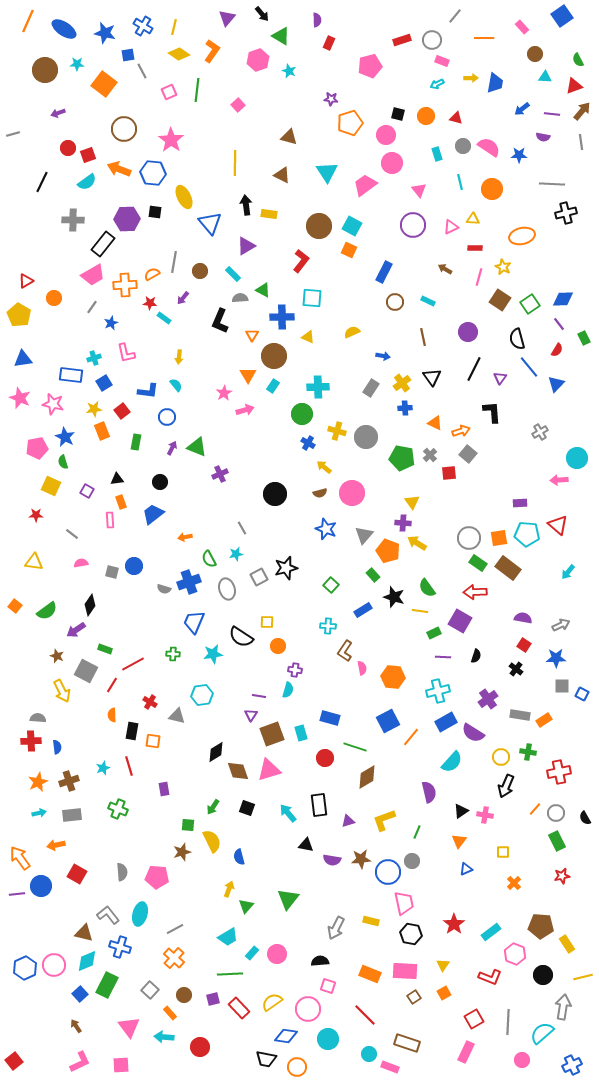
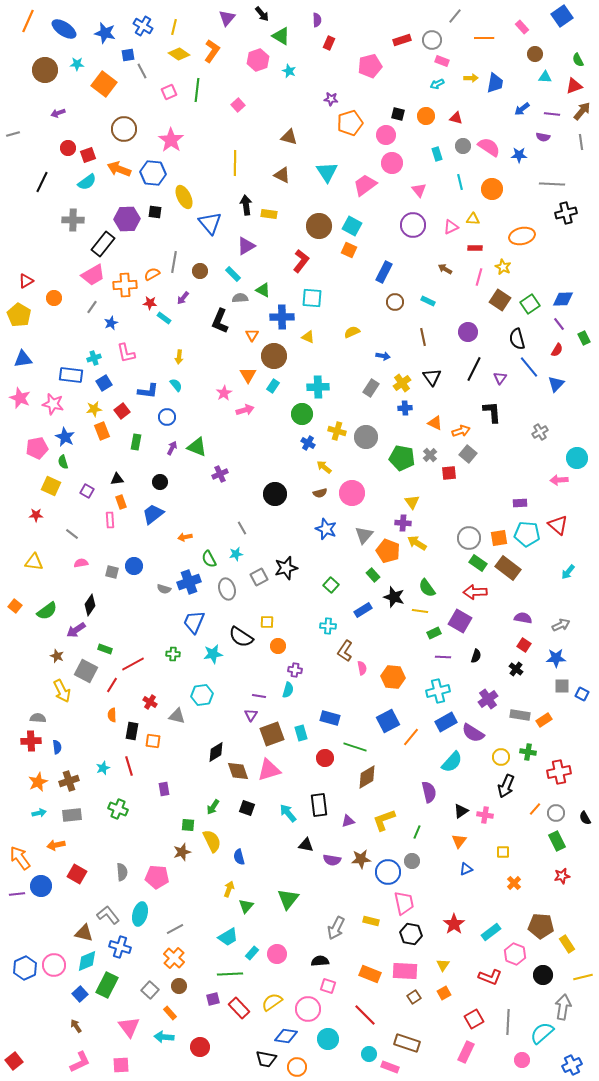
brown circle at (184, 995): moved 5 px left, 9 px up
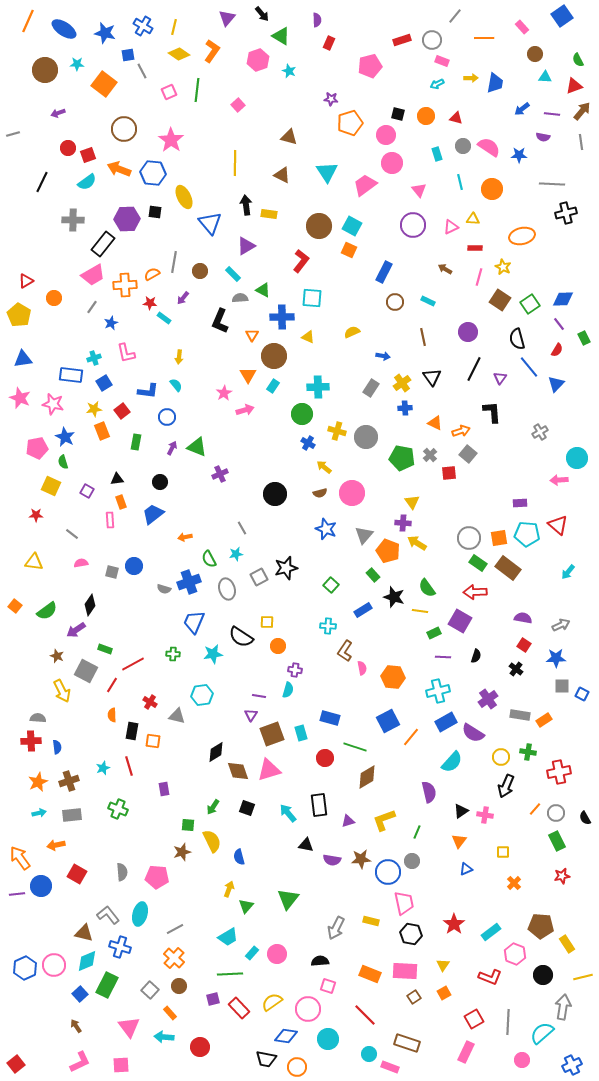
red square at (14, 1061): moved 2 px right, 3 px down
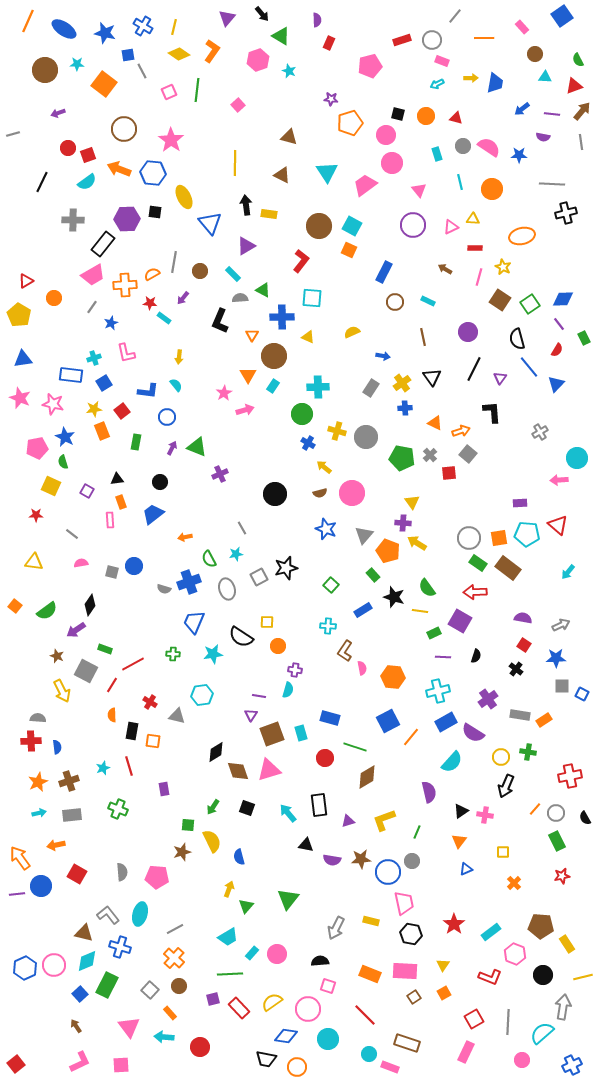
red cross at (559, 772): moved 11 px right, 4 px down
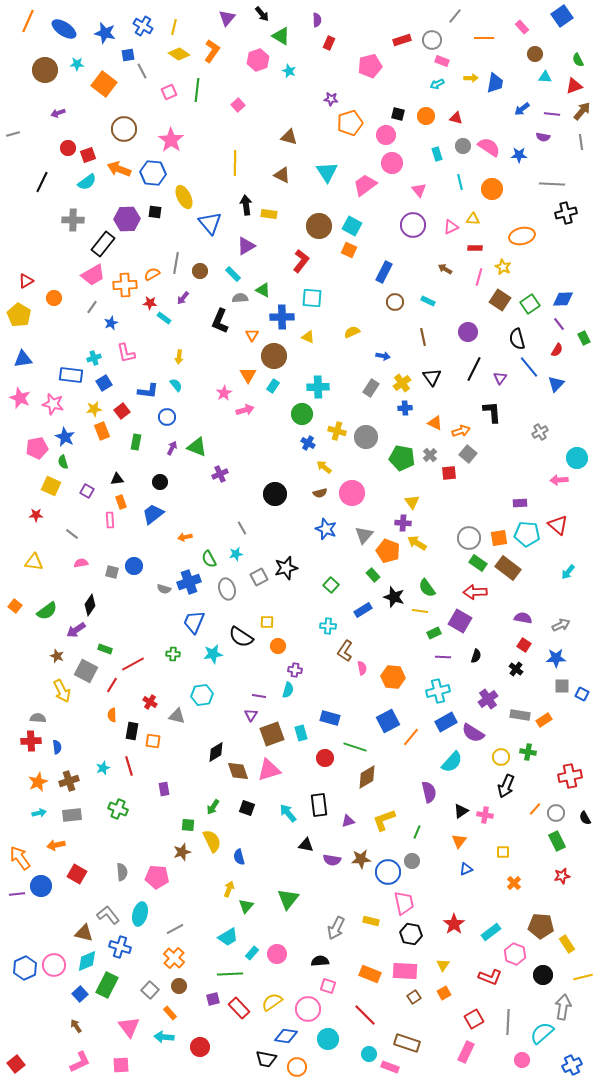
gray line at (174, 262): moved 2 px right, 1 px down
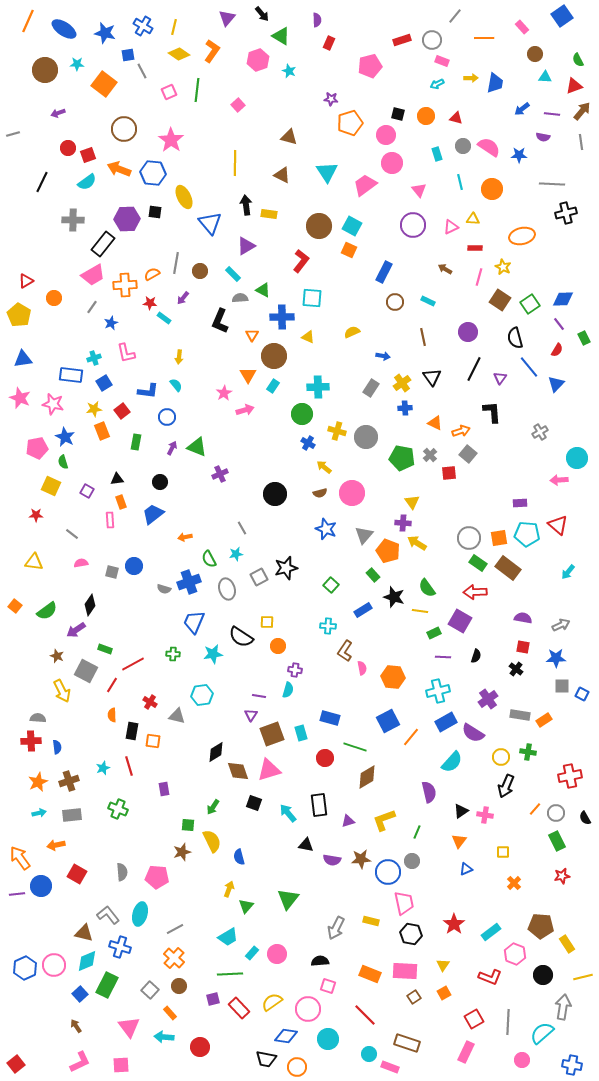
black semicircle at (517, 339): moved 2 px left, 1 px up
red square at (524, 645): moved 1 px left, 2 px down; rotated 24 degrees counterclockwise
black square at (247, 808): moved 7 px right, 5 px up
blue cross at (572, 1065): rotated 36 degrees clockwise
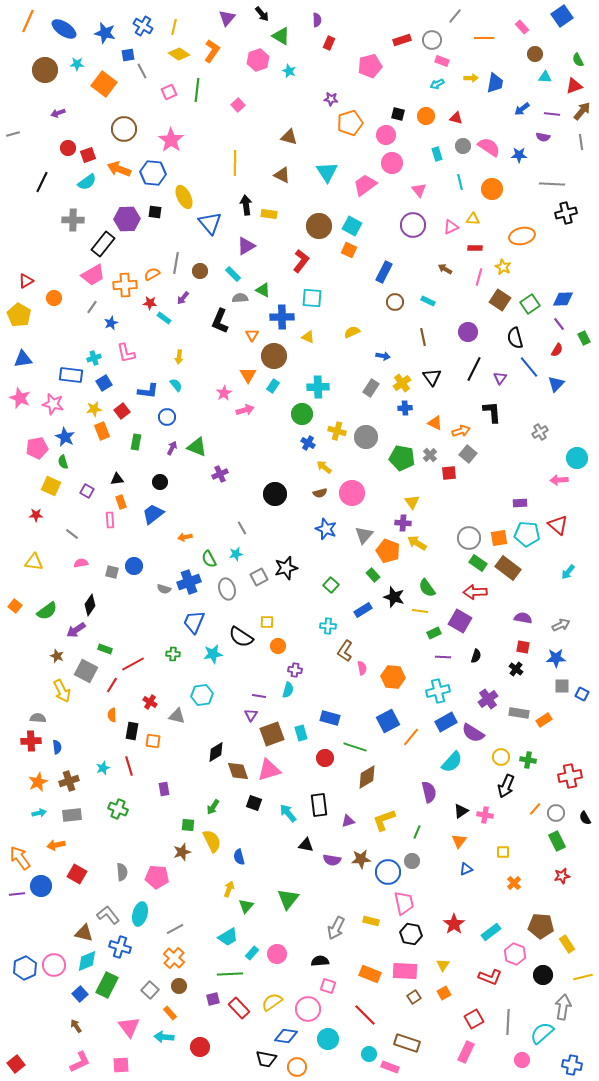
gray rectangle at (520, 715): moved 1 px left, 2 px up
green cross at (528, 752): moved 8 px down
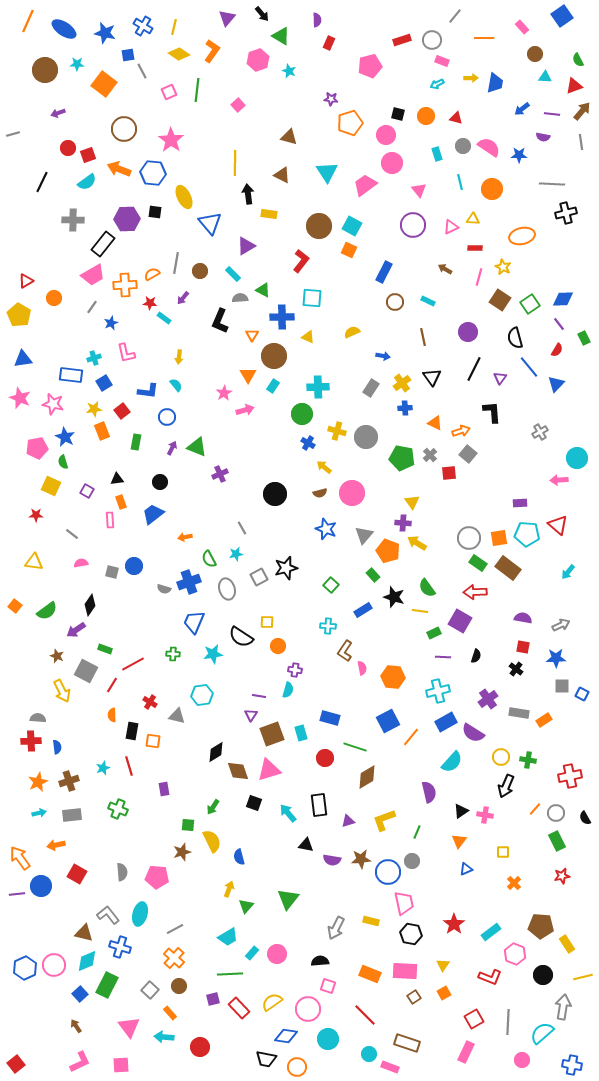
black arrow at (246, 205): moved 2 px right, 11 px up
